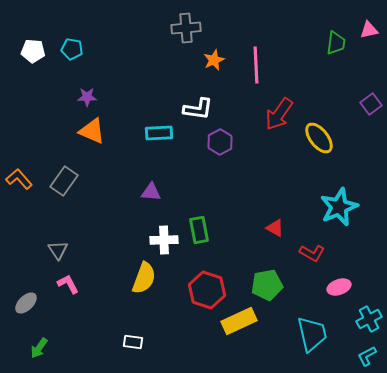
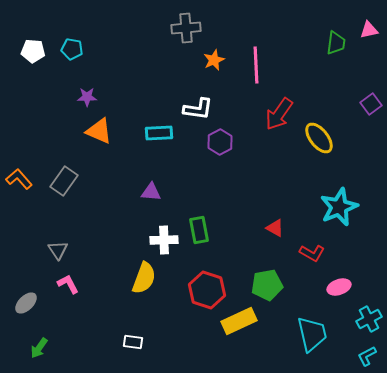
orange triangle: moved 7 px right
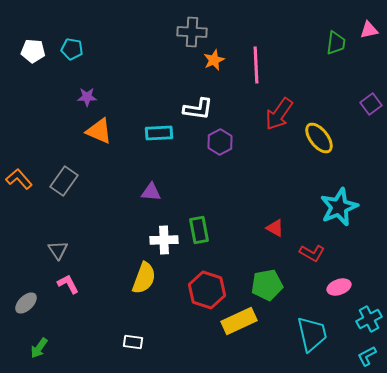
gray cross: moved 6 px right, 4 px down; rotated 8 degrees clockwise
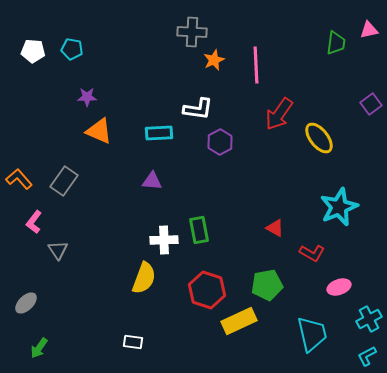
purple triangle: moved 1 px right, 11 px up
pink L-shape: moved 34 px left, 62 px up; rotated 115 degrees counterclockwise
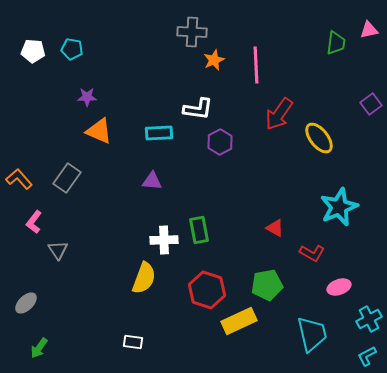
gray rectangle: moved 3 px right, 3 px up
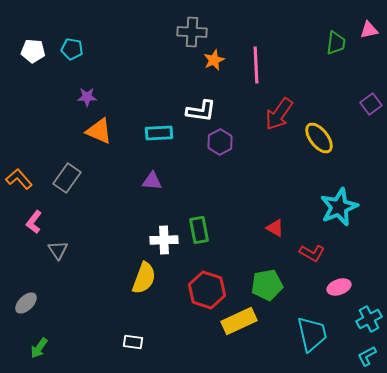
white L-shape: moved 3 px right, 2 px down
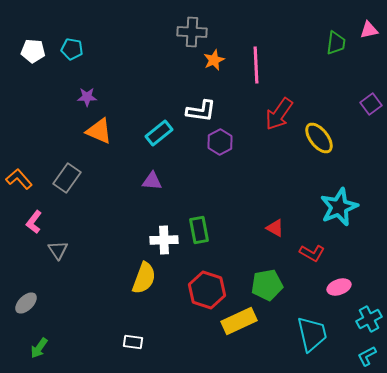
cyan rectangle: rotated 36 degrees counterclockwise
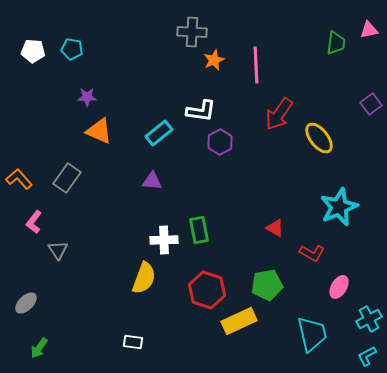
pink ellipse: rotated 40 degrees counterclockwise
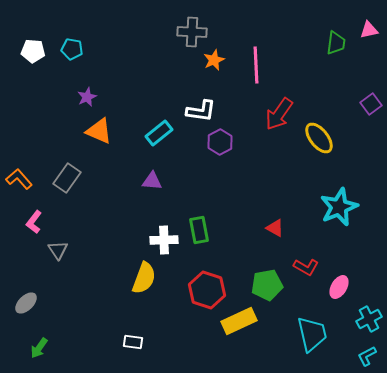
purple star: rotated 24 degrees counterclockwise
red L-shape: moved 6 px left, 14 px down
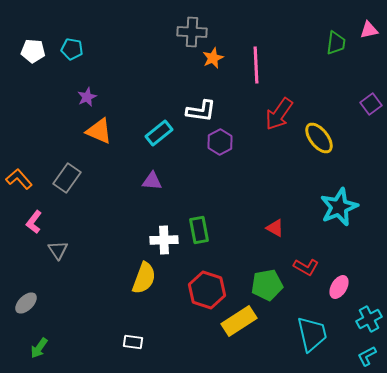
orange star: moved 1 px left, 2 px up
yellow rectangle: rotated 8 degrees counterclockwise
